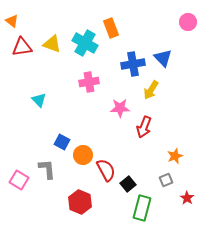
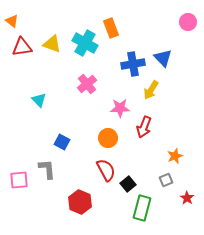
pink cross: moved 2 px left, 2 px down; rotated 30 degrees counterclockwise
orange circle: moved 25 px right, 17 px up
pink square: rotated 36 degrees counterclockwise
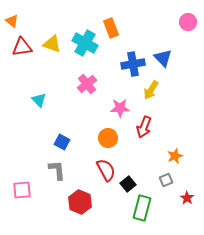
gray L-shape: moved 10 px right, 1 px down
pink square: moved 3 px right, 10 px down
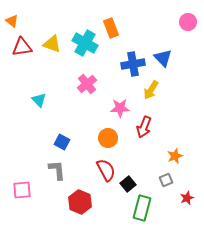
red star: rotated 16 degrees clockwise
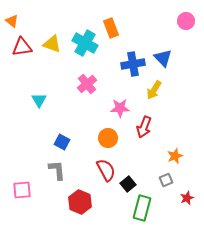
pink circle: moved 2 px left, 1 px up
yellow arrow: moved 3 px right
cyan triangle: rotated 14 degrees clockwise
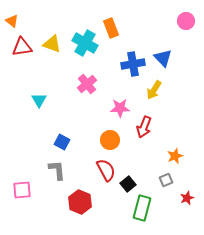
orange circle: moved 2 px right, 2 px down
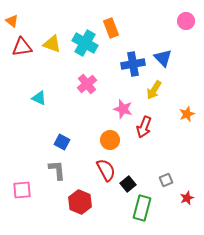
cyan triangle: moved 2 px up; rotated 35 degrees counterclockwise
pink star: moved 3 px right, 1 px down; rotated 18 degrees clockwise
orange star: moved 12 px right, 42 px up
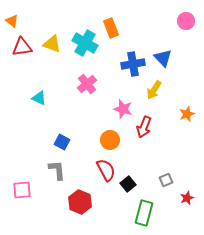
green rectangle: moved 2 px right, 5 px down
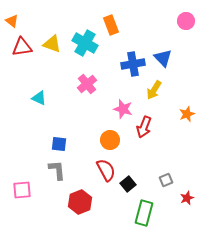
orange rectangle: moved 3 px up
blue square: moved 3 px left, 2 px down; rotated 21 degrees counterclockwise
red hexagon: rotated 15 degrees clockwise
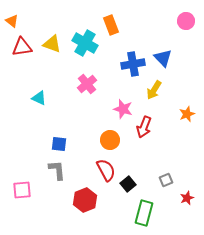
red hexagon: moved 5 px right, 2 px up
